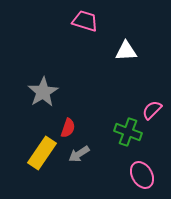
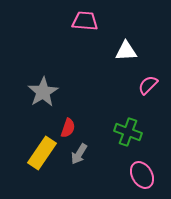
pink trapezoid: rotated 12 degrees counterclockwise
pink semicircle: moved 4 px left, 25 px up
gray arrow: rotated 25 degrees counterclockwise
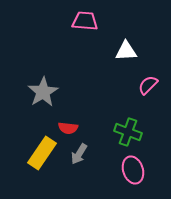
red semicircle: rotated 78 degrees clockwise
pink ellipse: moved 9 px left, 5 px up; rotated 12 degrees clockwise
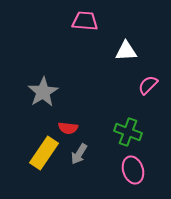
yellow rectangle: moved 2 px right
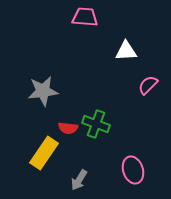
pink trapezoid: moved 4 px up
gray star: moved 1 px up; rotated 24 degrees clockwise
green cross: moved 32 px left, 8 px up
gray arrow: moved 26 px down
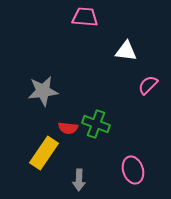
white triangle: rotated 10 degrees clockwise
gray arrow: rotated 30 degrees counterclockwise
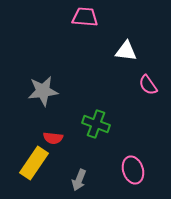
pink semicircle: rotated 80 degrees counterclockwise
red semicircle: moved 15 px left, 10 px down
yellow rectangle: moved 10 px left, 10 px down
gray arrow: rotated 20 degrees clockwise
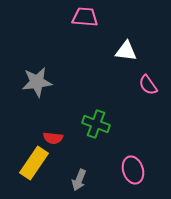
gray star: moved 6 px left, 9 px up
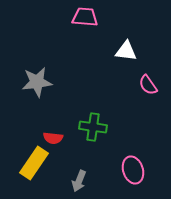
green cross: moved 3 px left, 3 px down; rotated 12 degrees counterclockwise
gray arrow: moved 1 px down
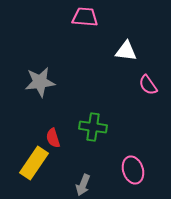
gray star: moved 3 px right
red semicircle: rotated 66 degrees clockwise
gray arrow: moved 4 px right, 4 px down
